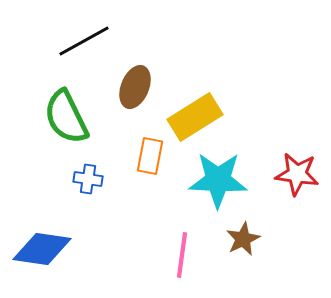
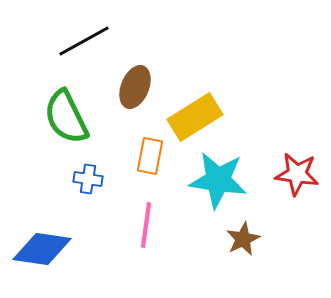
cyan star: rotated 6 degrees clockwise
pink line: moved 36 px left, 30 px up
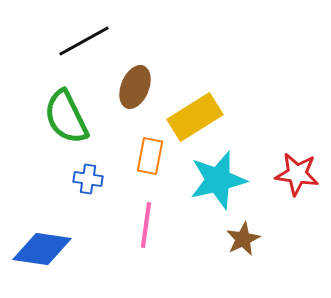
cyan star: rotated 22 degrees counterclockwise
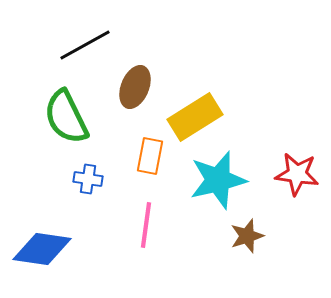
black line: moved 1 px right, 4 px down
brown star: moved 4 px right, 3 px up; rotated 8 degrees clockwise
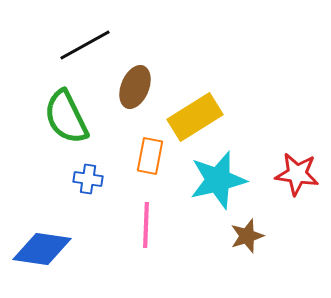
pink line: rotated 6 degrees counterclockwise
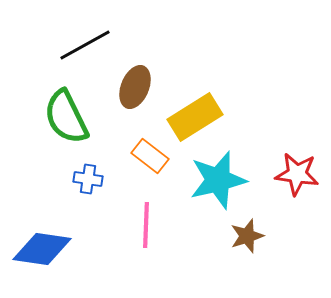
orange rectangle: rotated 63 degrees counterclockwise
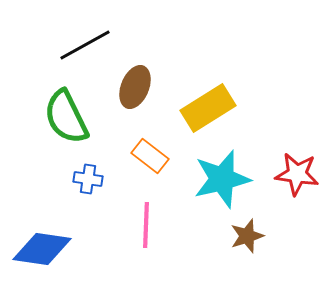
yellow rectangle: moved 13 px right, 9 px up
cyan star: moved 4 px right, 1 px up
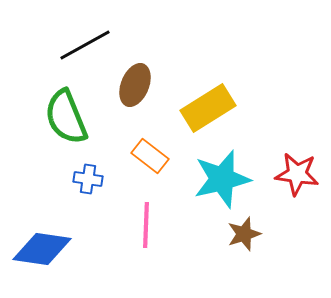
brown ellipse: moved 2 px up
green semicircle: rotated 4 degrees clockwise
brown star: moved 3 px left, 2 px up
